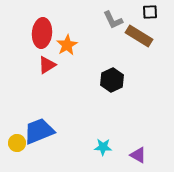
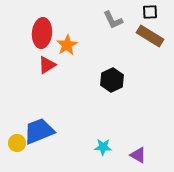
brown rectangle: moved 11 px right
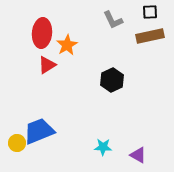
brown rectangle: rotated 44 degrees counterclockwise
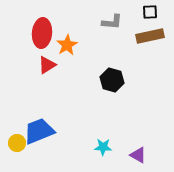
gray L-shape: moved 1 px left, 2 px down; rotated 60 degrees counterclockwise
black hexagon: rotated 20 degrees counterclockwise
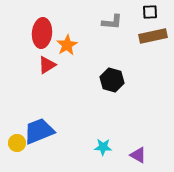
brown rectangle: moved 3 px right
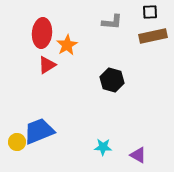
yellow circle: moved 1 px up
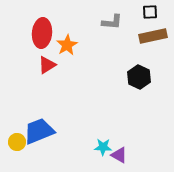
black hexagon: moved 27 px right, 3 px up; rotated 10 degrees clockwise
purple triangle: moved 19 px left
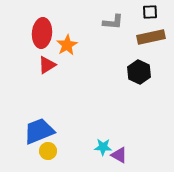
gray L-shape: moved 1 px right
brown rectangle: moved 2 px left, 1 px down
black hexagon: moved 5 px up
yellow circle: moved 31 px right, 9 px down
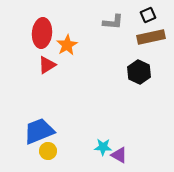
black square: moved 2 px left, 3 px down; rotated 21 degrees counterclockwise
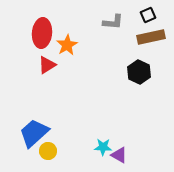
blue trapezoid: moved 5 px left, 2 px down; rotated 20 degrees counterclockwise
